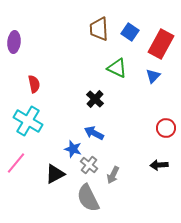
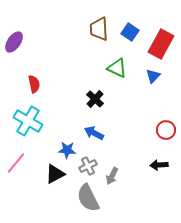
purple ellipse: rotated 30 degrees clockwise
red circle: moved 2 px down
blue star: moved 6 px left, 1 px down; rotated 12 degrees counterclockwise
gray cross: moved 1 px left, 1 px down; rotated 24 degrees clockwise
gray arrow: moved 1 px left, 1 px down
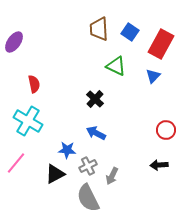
green triangle: moved 1 px left, 2 px up
blue arrow: moved 2 px right
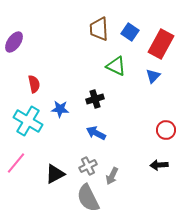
black cross: rotated 30 degrees clockwise
blue star: moved 7 px left, 41 px up
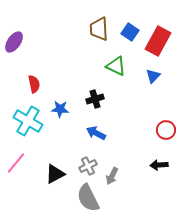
red rectangle: moved 3 px left, 3 px up
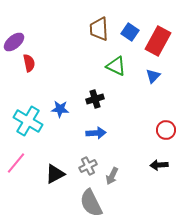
purple ellipse: rotated 15 degrees clockwise
red semicircle: moved 5 px left, 21 px up
blue arrow: rotated 150 degrees clockwise
gray semicircle: moved 3 px right, 5 px down
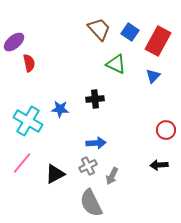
brown trapezoid: rotated 140 degrees clockwise
green triangle: moved 2 px up
black cross: rotated 12 degrees clockwise
blue arrow: moved 10 px down
pink line: moved 6 px right
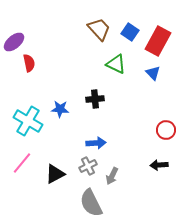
blue triangle: moved 3 px up; rotated 28 degrees counterclockwise
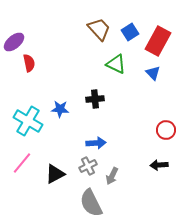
blue square: rotated 24 degrees clockwise
